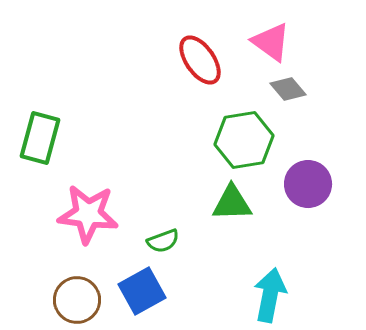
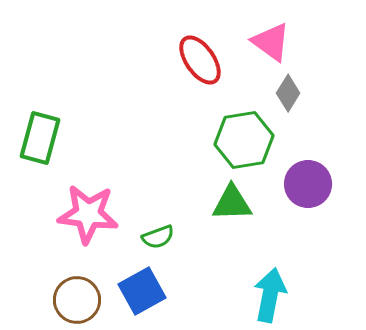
gray diamond: moved 4 px down; rotated 72 degrees clockwise
green semicircle: moved 5 px left, 4 px up
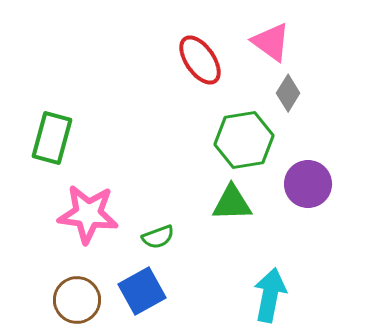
green rectangle: moved 12 px right
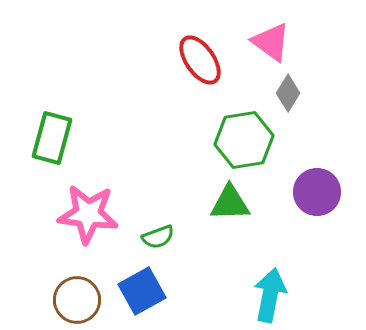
purple circle: moved 9 px right, 8 px down
green triangle: moved 2 px left
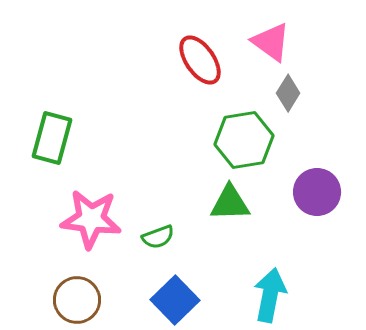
pink star: moved 3 px right, 5 px down
blue square: moved 33 px right, 9 px down; rotated 15 degrees counterclockwise
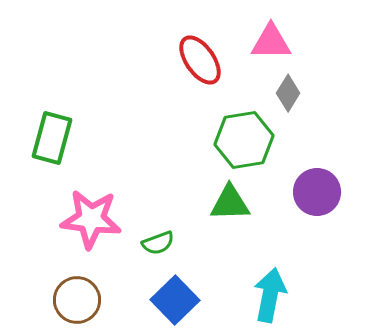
pink triangle: rotated 36 degrees counterclockwise
green semicircle: moved 6 px down
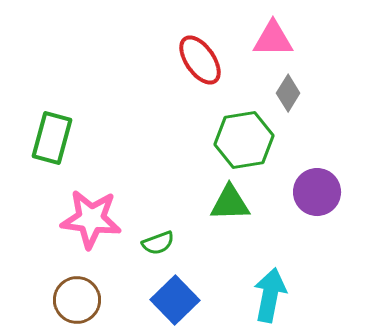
pink triangle: moved 2 px right, 3 px up
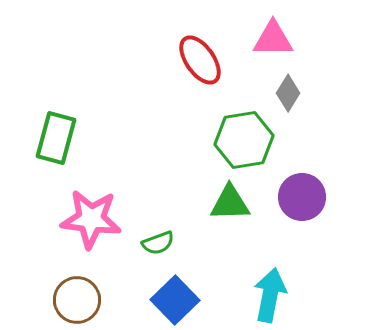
green rectangle: moved 4 px right
purple circle: moved 15 px left, 5 px down
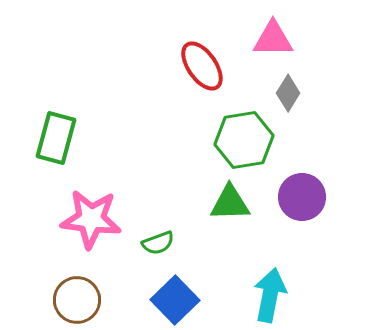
red ellipse: moved 2 px right, 6 px down
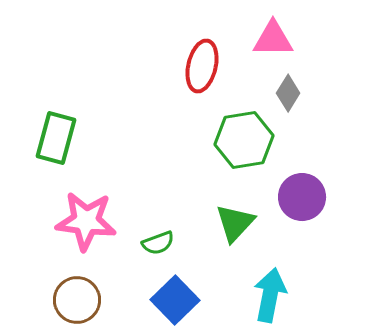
red ellipse: rotated 48 degrees clockwise
green triangle: moved 5 px right, 20 px down; rotated 45 degrees counterclockwise
pink star: moved 5 px left, 2 px down
